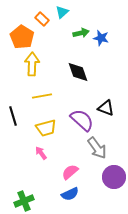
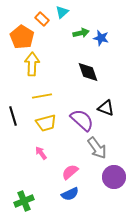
black diamond: moved 10 px right
yellow trapezoid: moved 5 px up
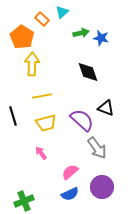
purple circle: moved 12 px left, 10 px down
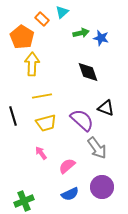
pink semicircle: moved 3 px left, 6 px up
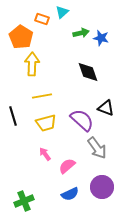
orange rectangle: rotated 24 degrees counterclockwise
orange pentagon: moved 1 px left
pink arrow: moved 4 px right, 1 px down
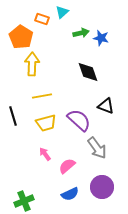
black triangle: moved 2 px up
purple semicircle: moved 3 px left
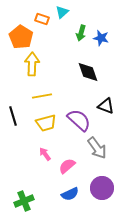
green arrow: rotated 119 degrees clockwise
purple circle: moved 1 px down
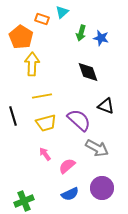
gray arrow: rotated 25 degrees counterclockwise
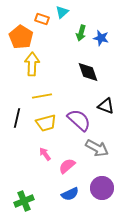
black line: moved 4 px right, 2 px down; rotated 30 degrees clockwise
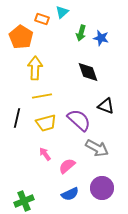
yellow arrow: moved 3 px right, 4 px down
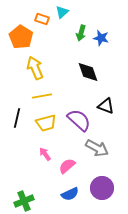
yellow arrow: rotated 25 degrees counterclockwise
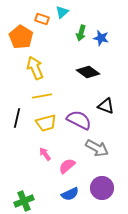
black diamond: rotated 35 degrees counterclockwise
purple semicircle: rotated 15 degrees counterclockwise
